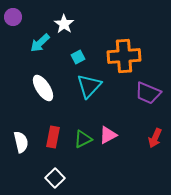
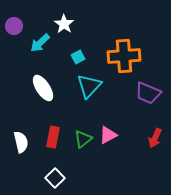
purple circle: moved 1 px right, 9 px down
green triangle: rotated 12 degrees counterclockwise
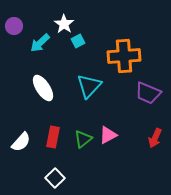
cyan square: moved 16 px up
white semicircle: rotated 55 degrees clockwise
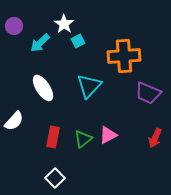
white semicircle: moved 7 px left, 21 px up
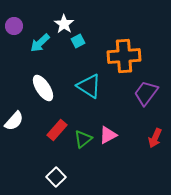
cyan triangle: rotated 40 degrees counterclockwise
purple trapezoid: moved 2 px left; rotated 104 degrees clockwise
red rectangle: moved 4 px right, 7 px up; rotated 30 degrees clockwise
white square: moved 1 px right, 1 px up
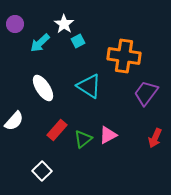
purple circle: moved 1 px right, 2 px up
orange cross: rotated 12 degrees clockwise
white square: moved 14 px left, 6 px up
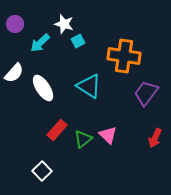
white star: rotated 18 degrees counterclockwise
white semicircle: moved 48 px up
pink triangle: rotated 48 degrees counterclockwise
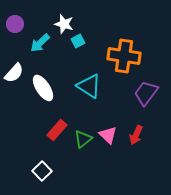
red arrow: moved 19 px left, 3 px up
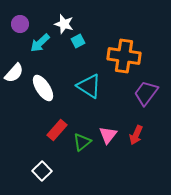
purple circle: moved 5 px right
pink triangle: rotated 24 degrees clockwise
green triangle: moved 1 px left, 3 px down
